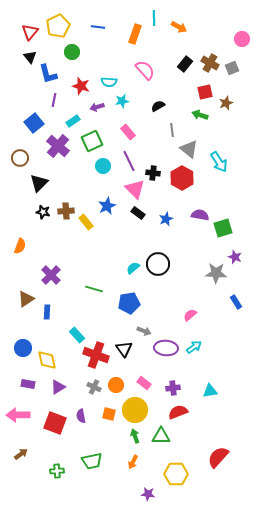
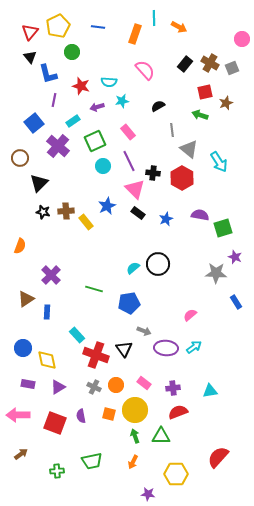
green square at (92, 141): moved 3 px right
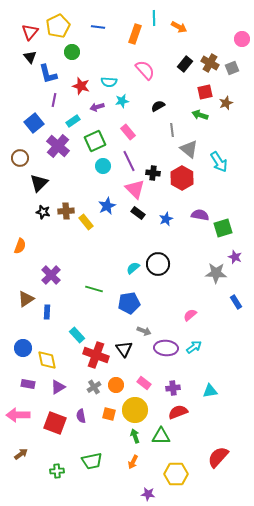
gray cross at (94, 387): rotated 32 degrees clockwise
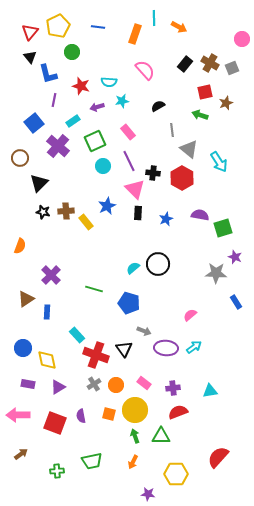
black rectangle at (138, 213): rotated 56 degrees clockwise
blue pentagon at (129, 303): rotated 25 degrees clockwise
gray cross at (94, 387): moved 3 px up
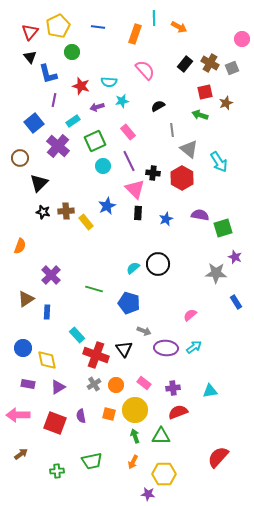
yellow hexagon at (176, 474): moved 12 px left
